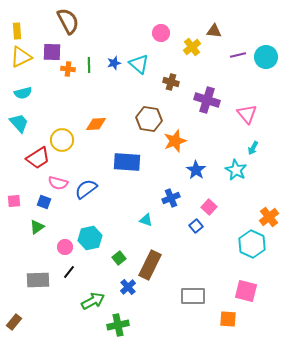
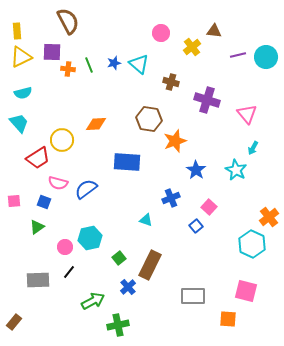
green line at (89, 65): rotated 21 degrees counterclockwise
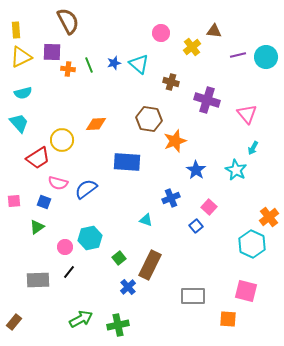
yellow rectangle at (17, 31): moved 1 px left, 1 px up
green arrow at (93, 301): moved 12 px left, 18 px down
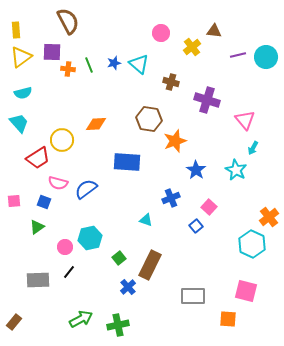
yellow triangle at (21, 57): rotated 10 degrees counterclockwise
pink triangle at (247, 114): moved 2 px left, 6 px down
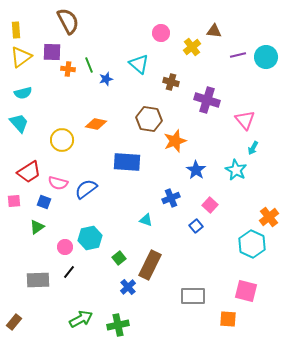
blue star at (114, 63): moved 8 px left, 16 px down
orange diamond at (96, 124): rotated 15 degrees clockwise
red trapezoid at (38, 158): moved 9 px left, 14 px down
pink square at (209, 207): moved 1 px right, 2 px up
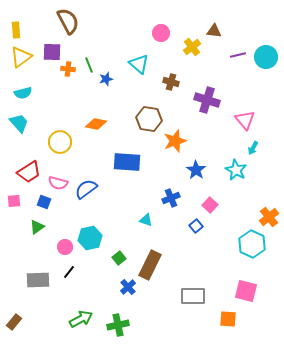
yellow circle at (62, 140): moved 2 px left, 2 px down
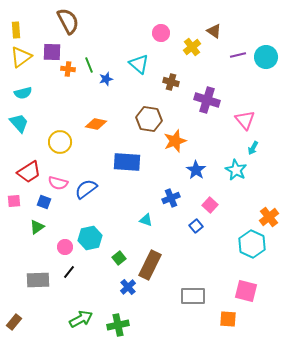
brown triangle at (214, 31): rotated 28 degrees clockwise
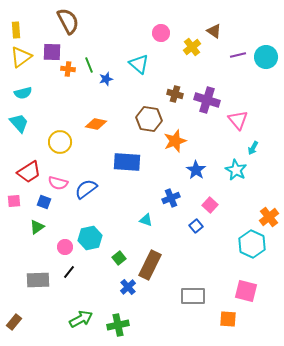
brown cross at (171, 82): moved 4 px right, 12 px down
pink triangle at (245, 120): moved 7 px left
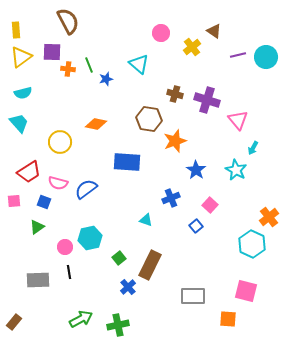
black line at (69, 272): rotated 48 degrees counterclockwise
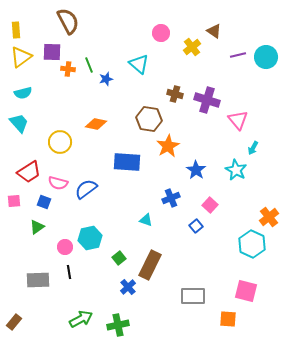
orange star at (175, 141): moved 7 px left, 5 px down; rotated 10 degrees counterclockwise
